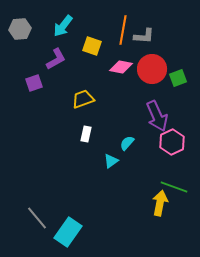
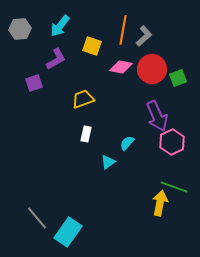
cyan arrow: moved 3 px left
gray L-shape: rotated 45 degrees counterclockwise
cyan triangle: moved 3 px left, 1 px down
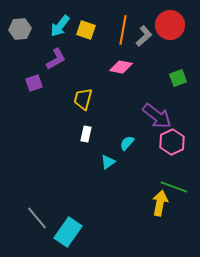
yellow square: moved 6 px left, 16 px up
red circle: moved 18 px right, 44 px up
yellow trapezoid: rotated 55 degrees counterclockwise
purple arrow: rotated 28 degrees counterclockwise
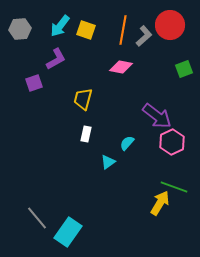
green square: moved 6 px right, 9 px up
yellow arrow: rotated 20 degrees clockwise
